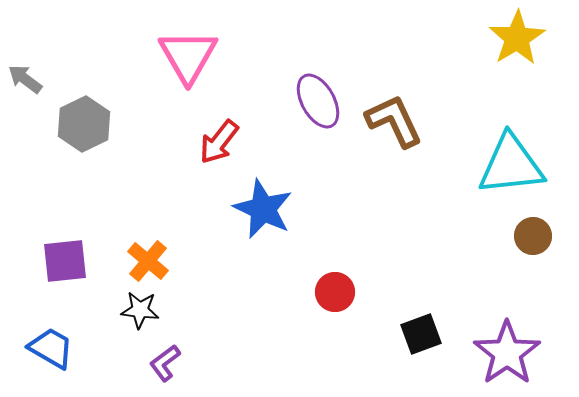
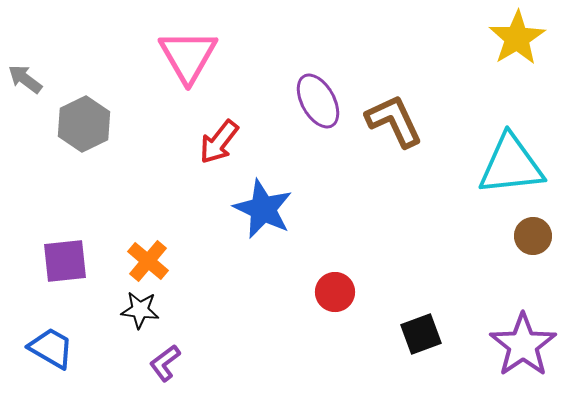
purple star: moved 16 px right, 8 px up
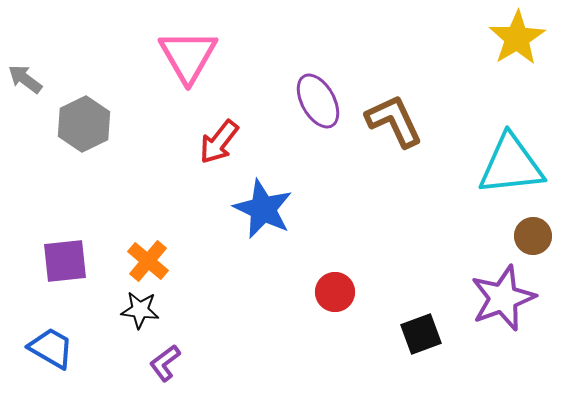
purple star: moved 20 px left, 47 px up; rotated 14 degrees clockwise
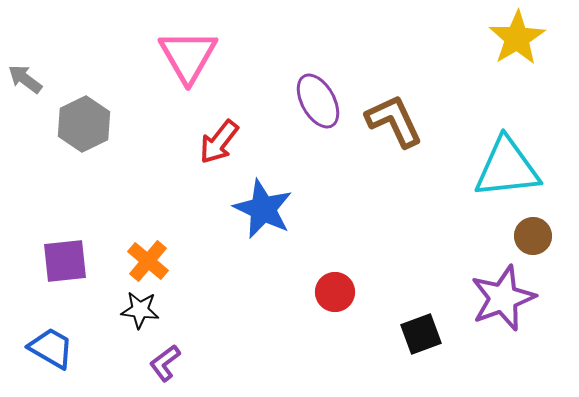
cyan triangle: moved 4 px left, 3 px down
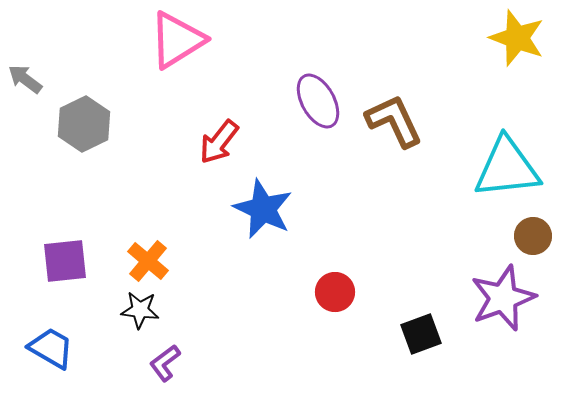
yellow star: rotated 20 degrees counterclockwise
pink triangle: moved 11 px left, 16 px up; rotated 28 degrees clockwise
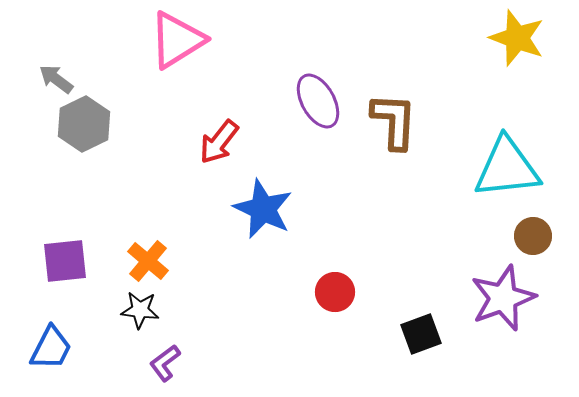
gray arrow: moved 31 px right
brown L-shape: rotated 28 degrees clockwise
blue trapezoid: rotated 87 degrees clockwise
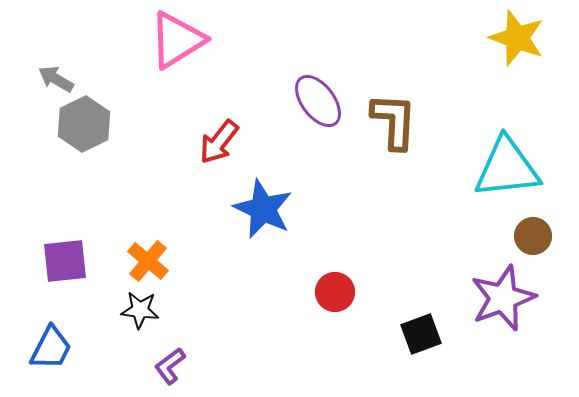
gray arrow: rotated 6 degrees counterclockwise
purple ellipse: rotated 8 degrees counterclockwise
purple L-shape: moved 5 px right, 3 px down
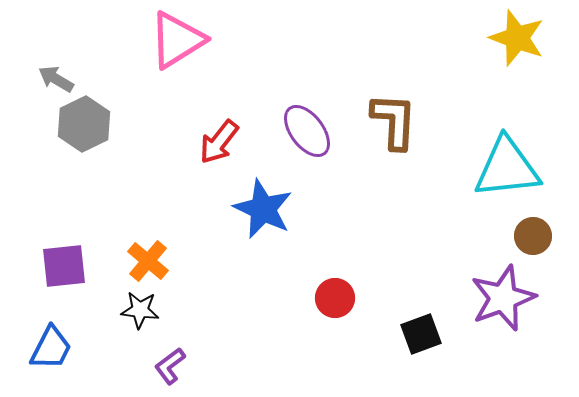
purple ellipse: moved 11 px left, 30 px down
purple square: moved 1 px left, 5 px down
red circle: moved 6 px down
